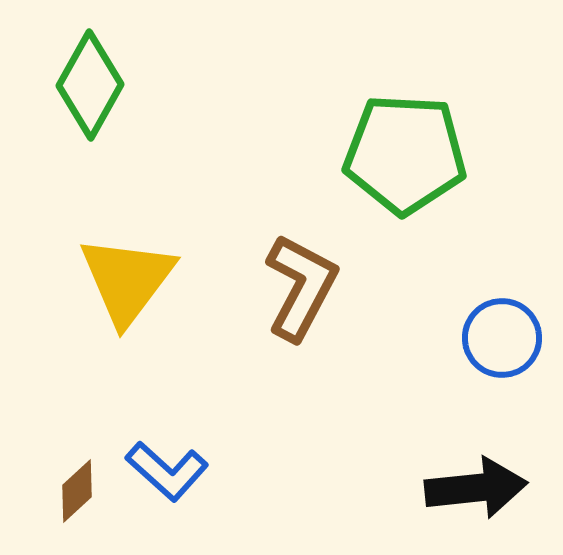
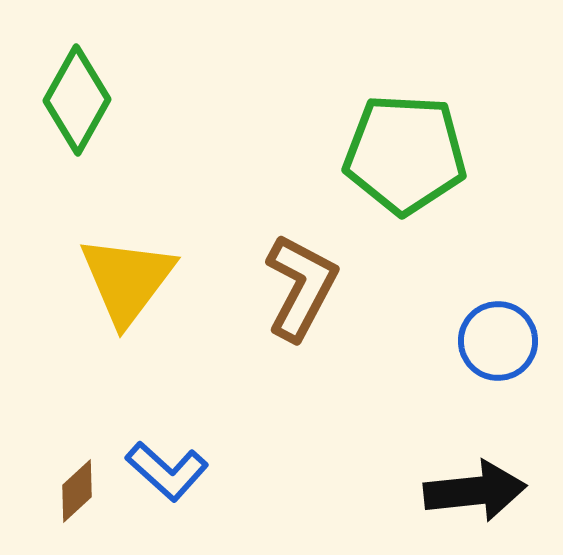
green diamond: moved 13 px left, 15 px down
blue circle: moved 4 px left, 3 px down
black arrow: moved 1 px left, 3 px down
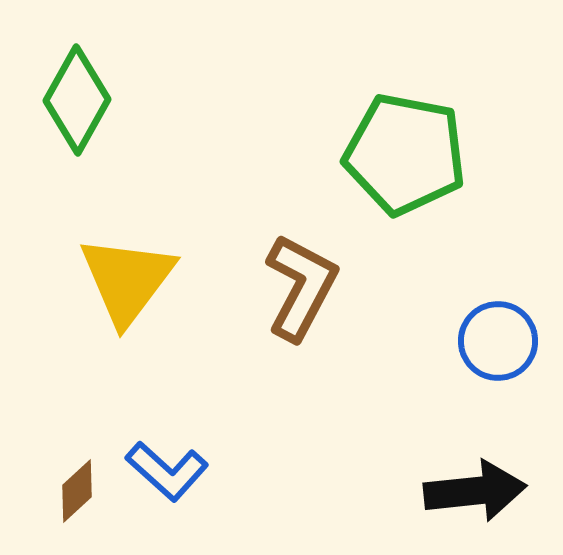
green pentagon: rotated 8 degrees clockwise
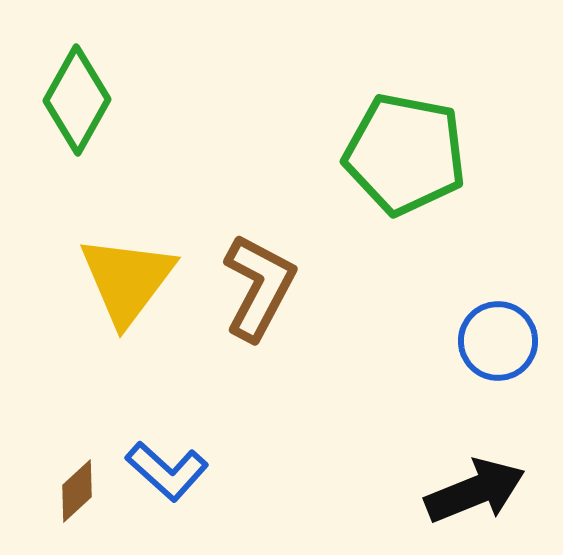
brown L-shape: moved 42 px left
black arrow: rotated 16 degrees counterclockwise
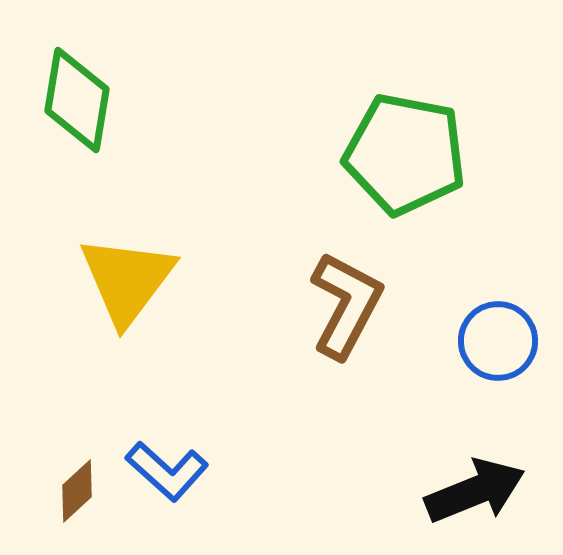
green diamond: rotated 20 degrees counterclockwise
brown L-shape: moved 87 px right, 18 px down
